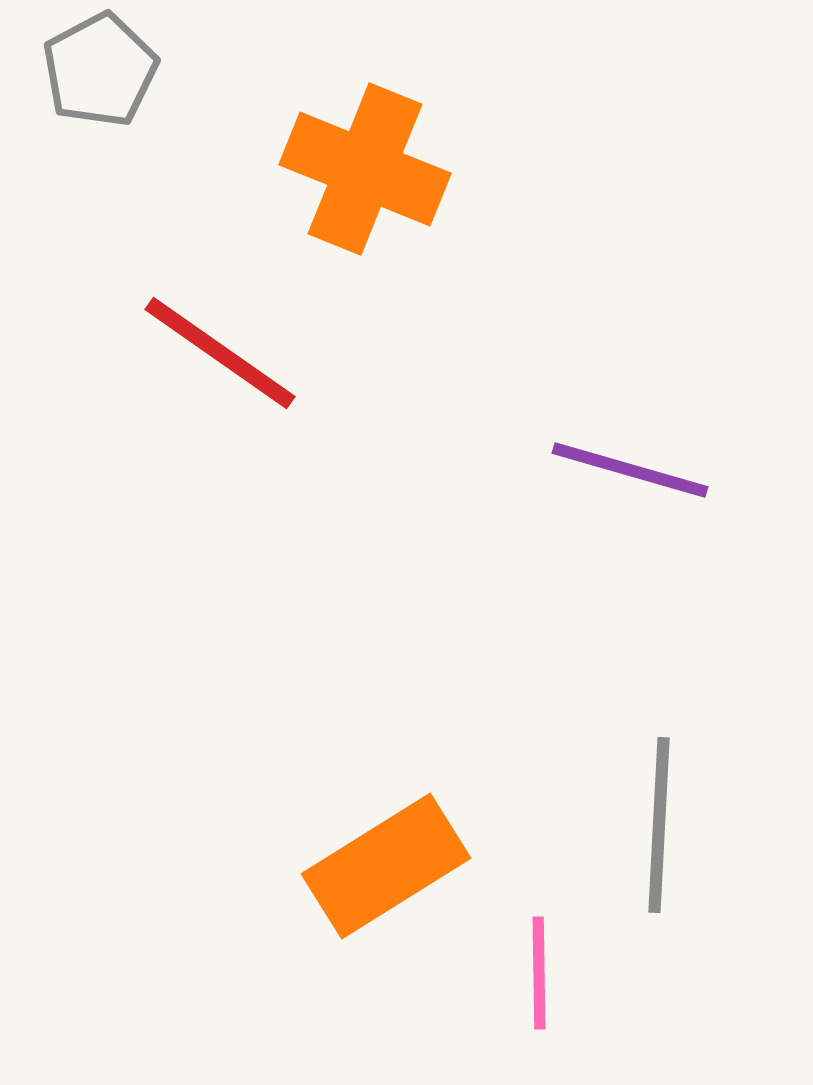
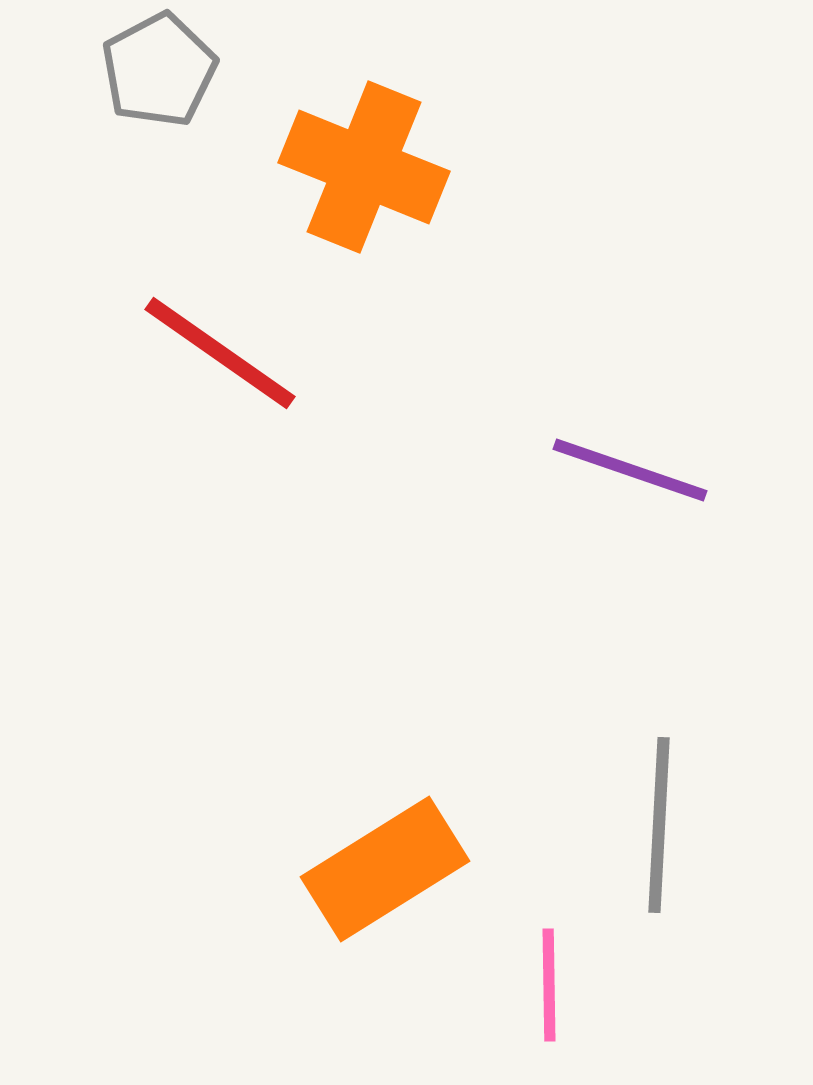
gray pentagon: moved 59 px right
orange cross: moved 1 px left, 2 px up
purple line: rotated 3 degrees clockwise
orange rectangle: moved 1 px left, 3 px down
pink line: moved 10 px right, 12 px down
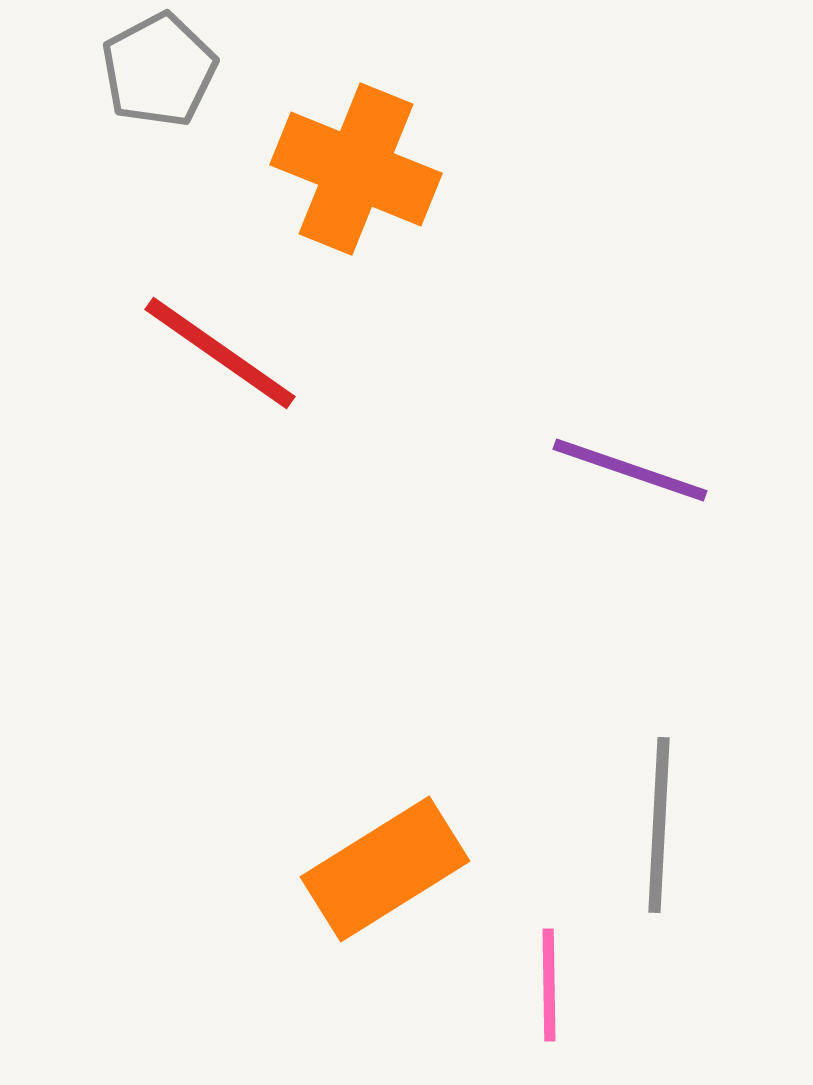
orange cross: moved 8 px left, 2 px down
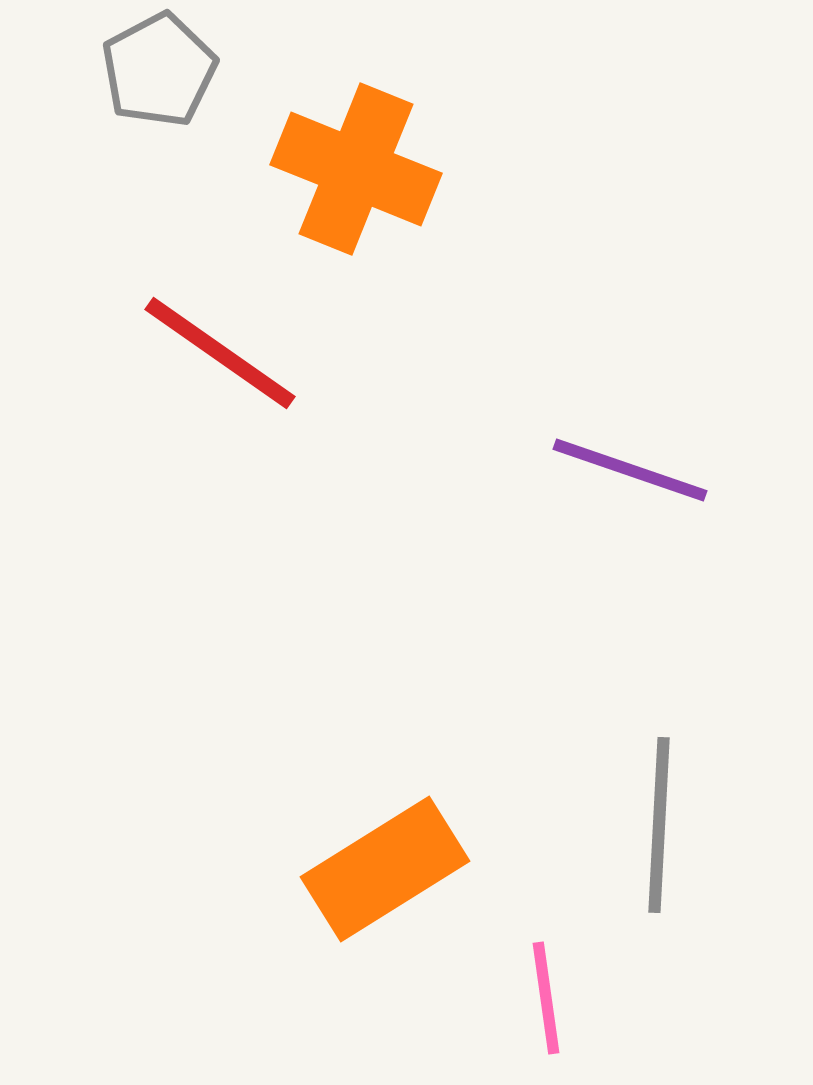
pink line: moved 3 px left, 13 px down; rotated 7 degrees counterclockwise
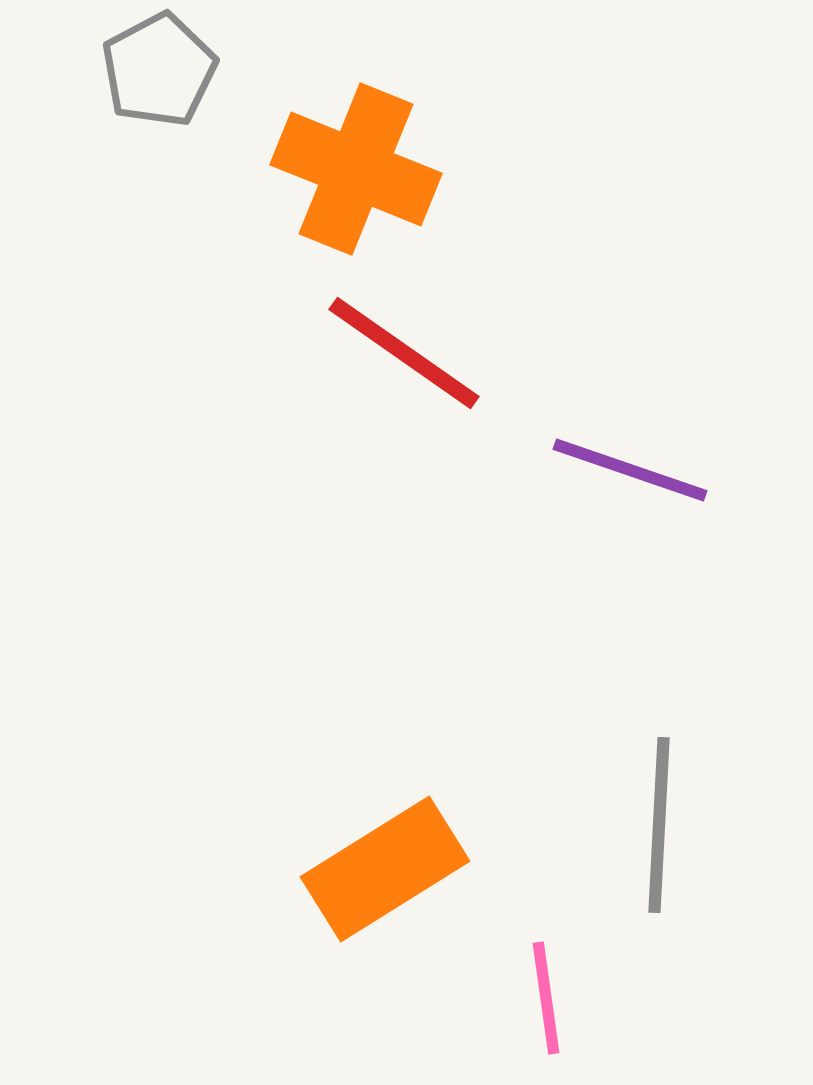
red line: moved 184 px right
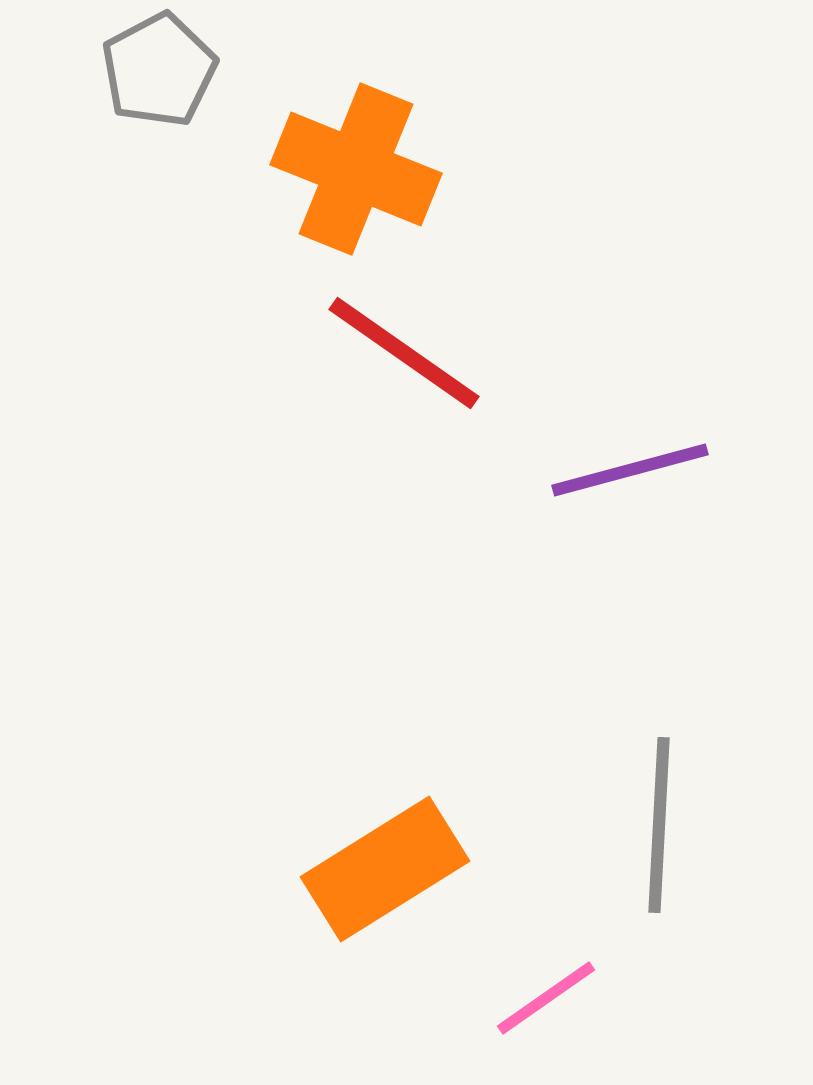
purple line: rotated 34 degrees counterclockwise
pink line: rotated 63 degrees clockwise
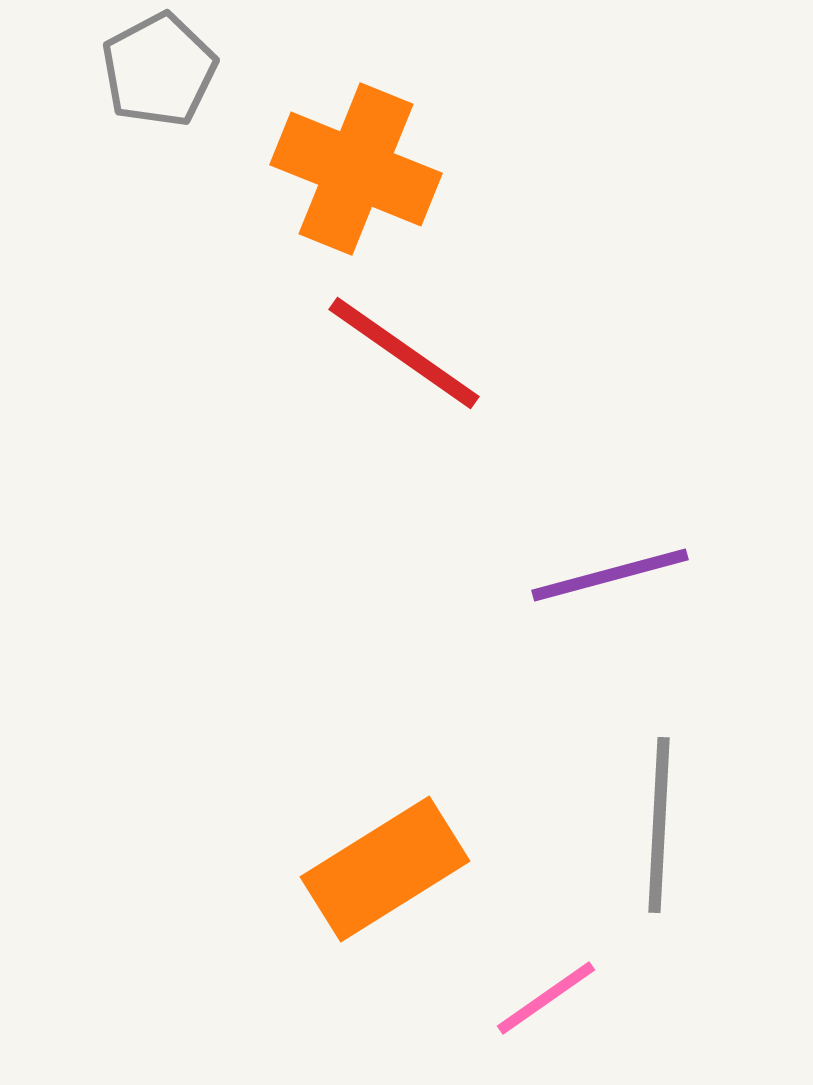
purple line: moved 20 px left, 105 px down
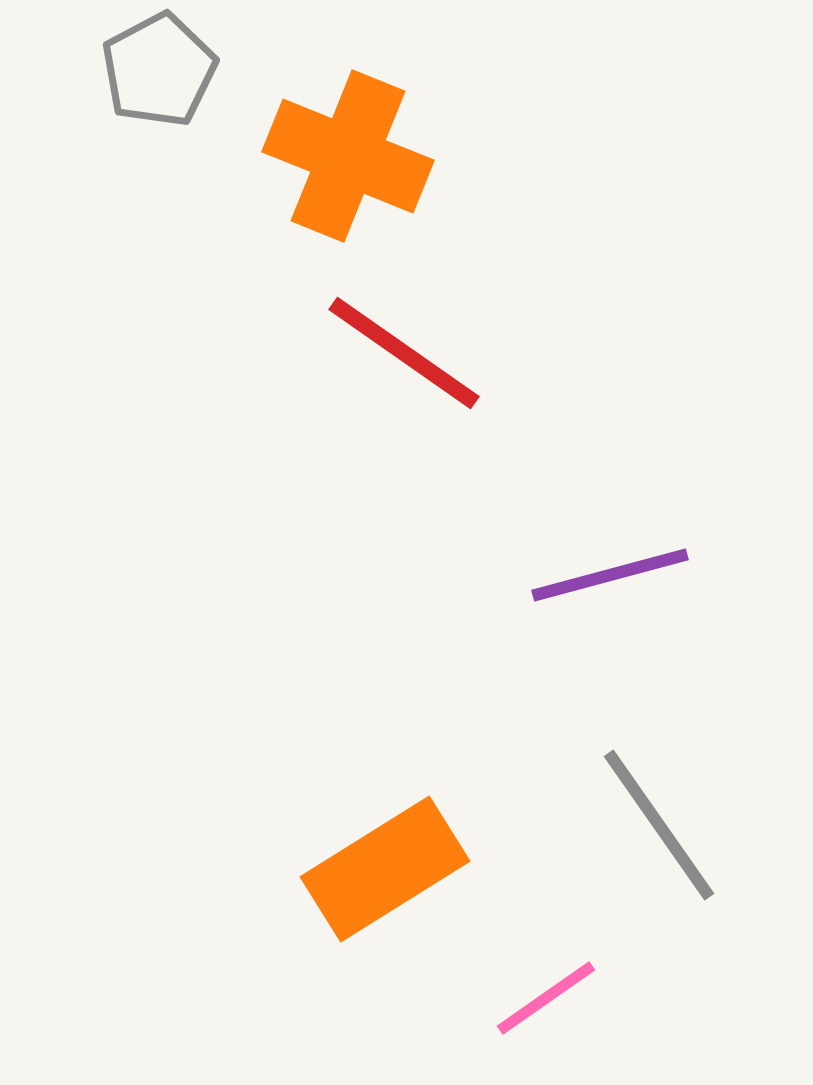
orange cross: moved 8 px left, 13 px up
gray line: rotated 38 degrees counterclockwise
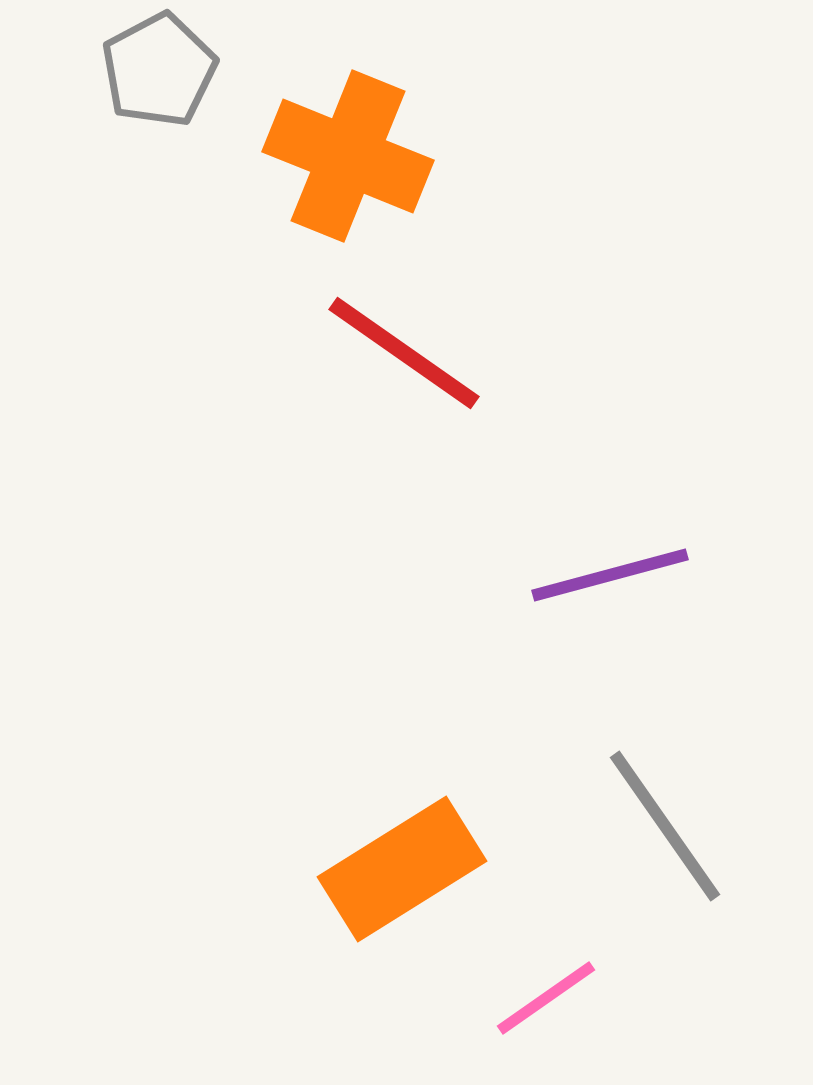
gray line: moved 6 px right, 1 px down
orange rectangle: moved 17 px right
